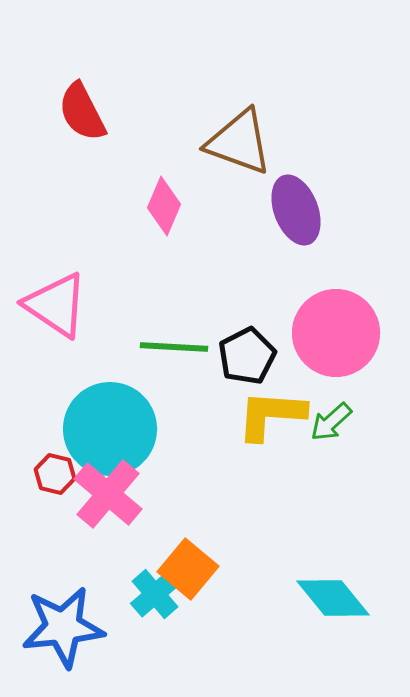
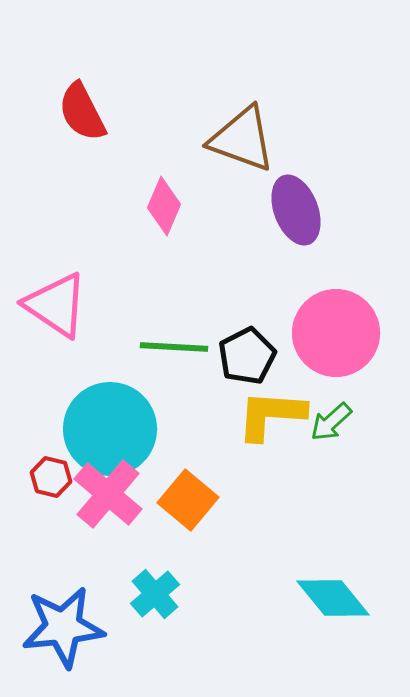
brown triangle: moved 3 px right, 3 px up
red hexagon: moved 4 px left, 3 px down
orange square: moved 69 px up
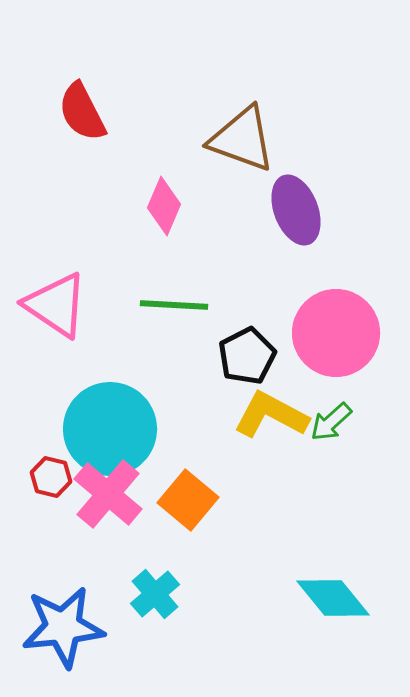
green line: moved 42 px up
yellow L-shape: rotated 24 degrees clockwise
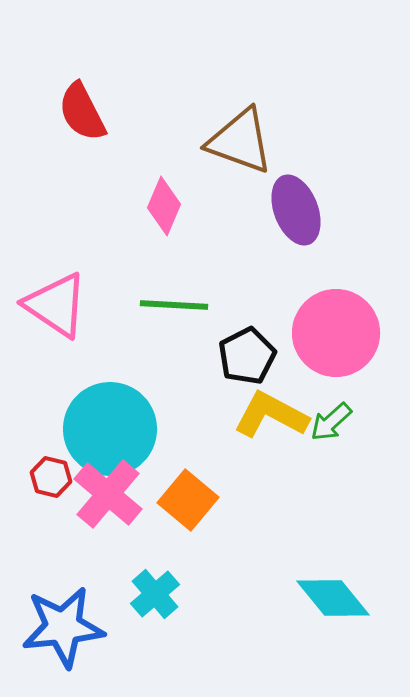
brown triangle: moved 2 px left, 2 px down
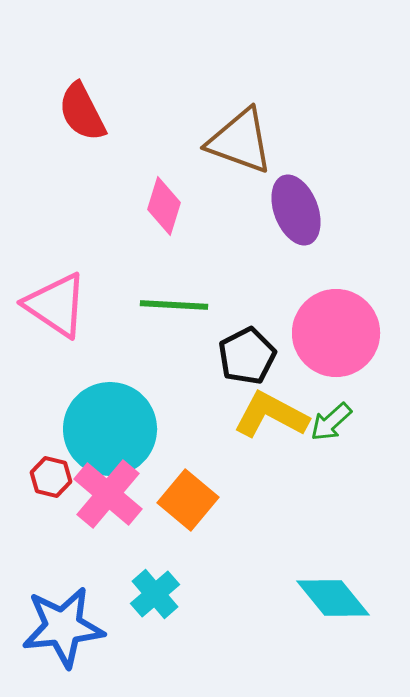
pink diamond: rotated 6 degrees counterclockwise
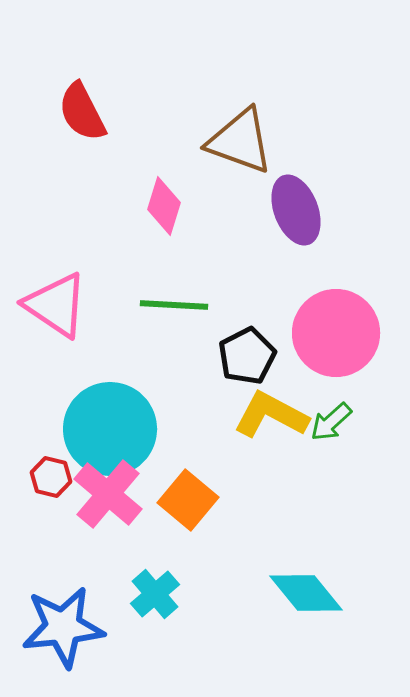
cyan diamond: moved 27 px left, 5 px up
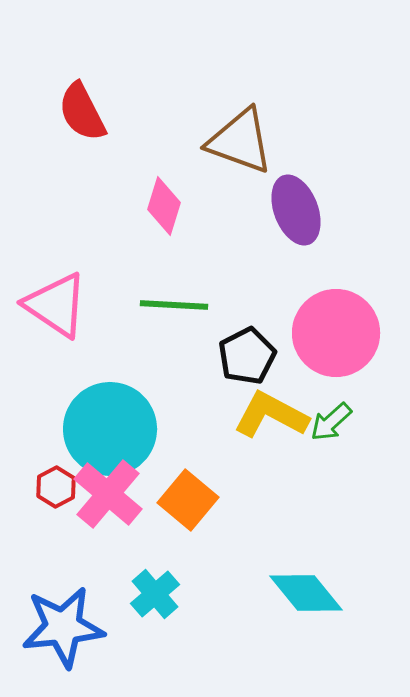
red hexagon: moved 5 px right, 10 px down; rotated 18 degrees clockwise
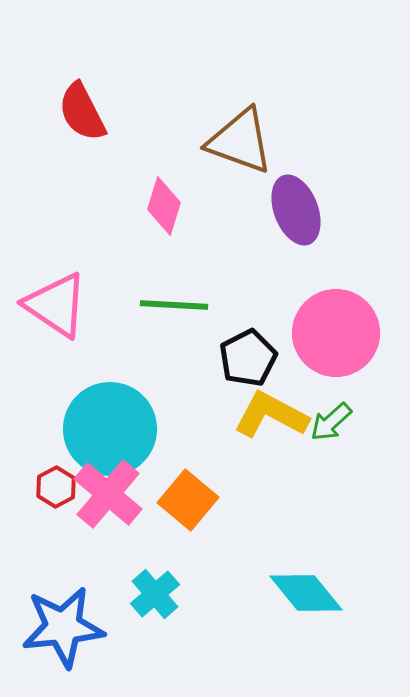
black pentagon: moved 1 px right, 2 px down
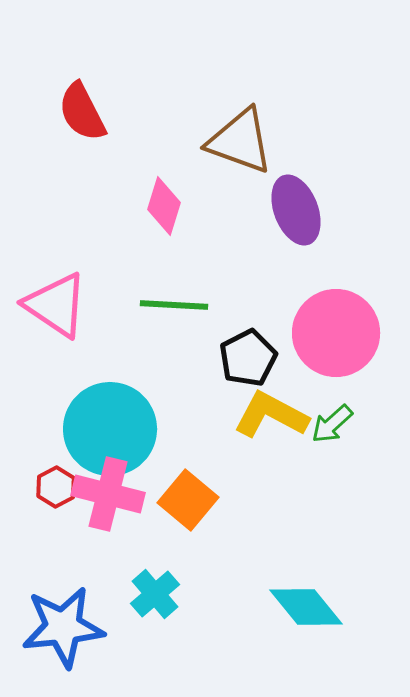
green arrow: moved 1 px right, 2 px down
pink cross: rotated 26 degrees counterclockwise
cyan diamond: moved 14 px down
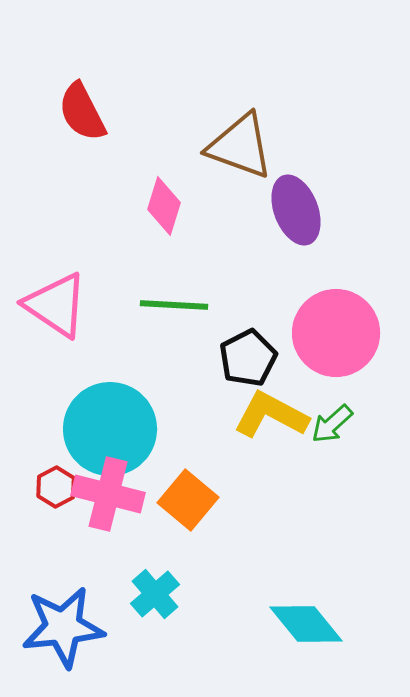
brown triangle: moved 5 px down
cyan diamond: moved 17 px down
